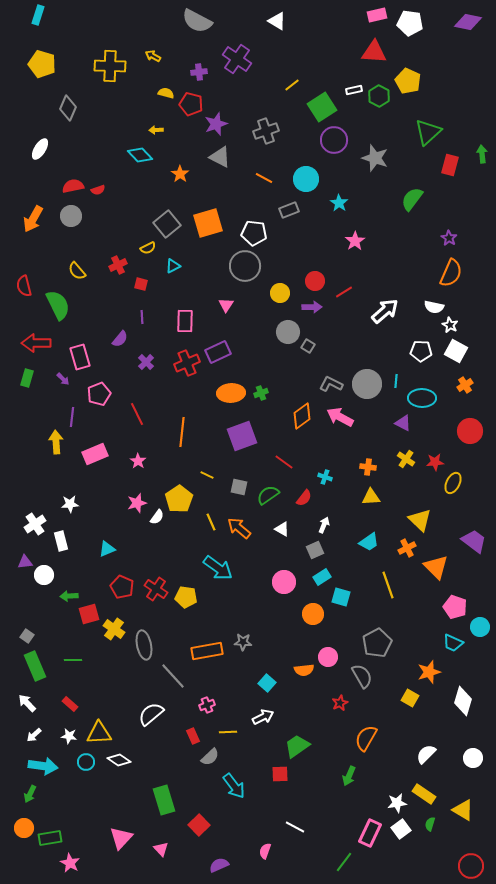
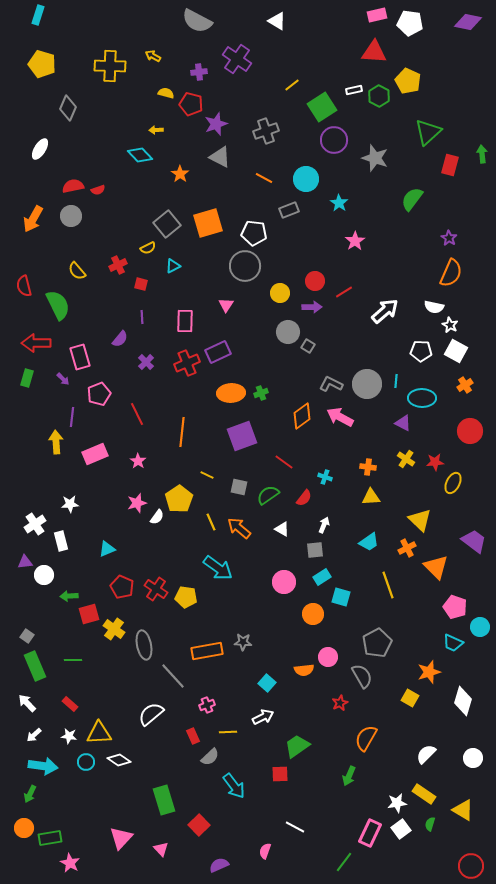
gray square at (315, 550): rotated 18 degrees clockwise
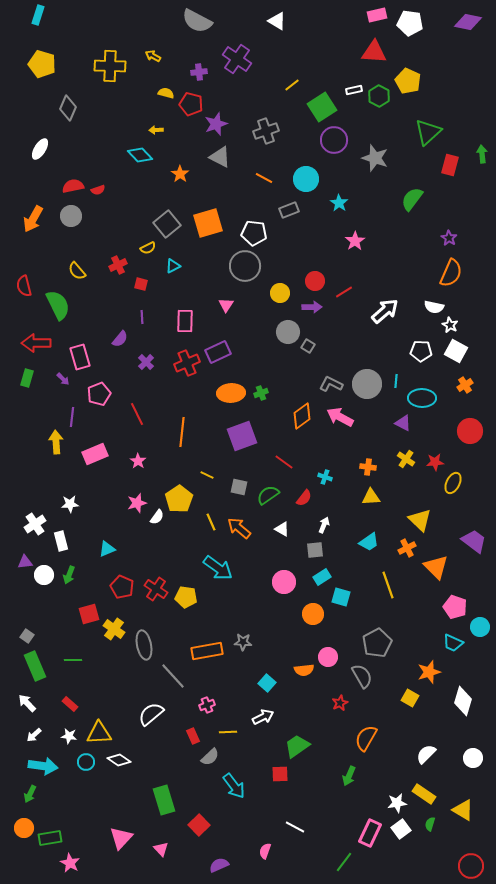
green arrow at (69, 596): moved 21 px up; rotated 66 degrees counterclockwise
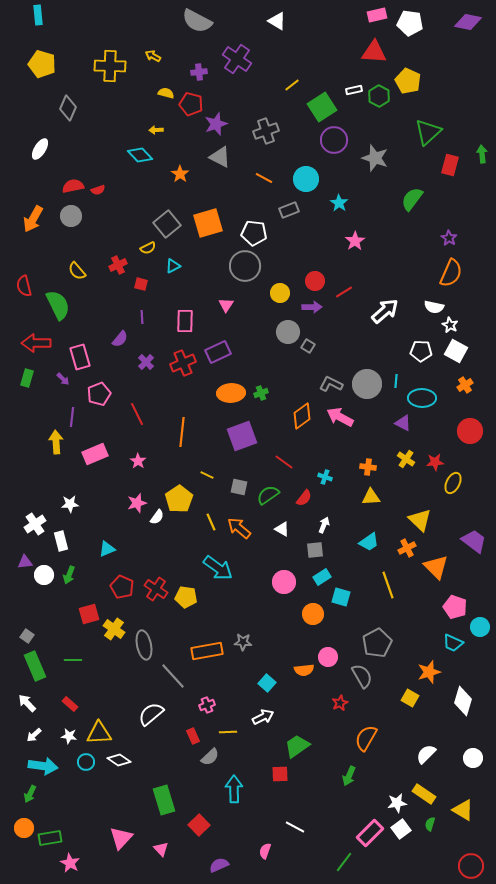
cyan rectangle at (38, 15): rotated 24 degrees counterclockwise
red cross at (187, 363): moved 4 px left
cyan arrow at (234, 786): moved 3 px down; rotated 144 degrees counterclockwise
pink rectangle at (370, 833): rotated 20 degrees clockwise
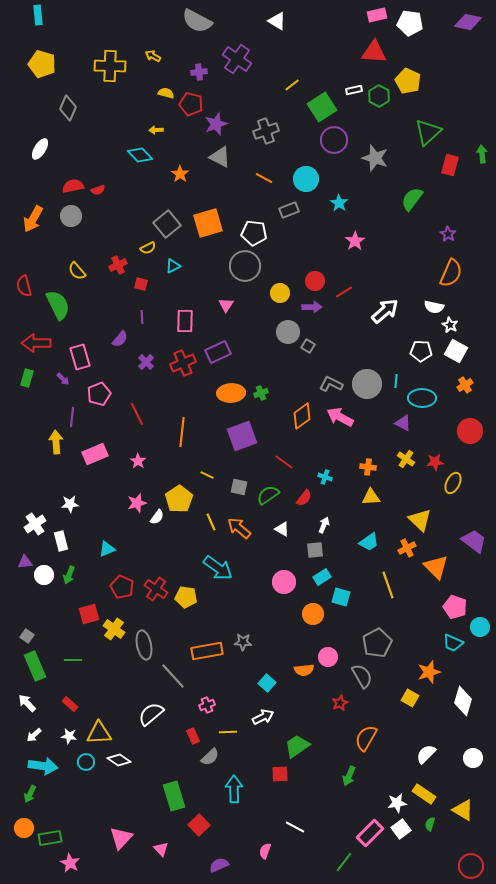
purple star at (449, 238): moved 1 px left, 4 px up
green rectangle at (164, 800): moved 10 px right, 4 px up
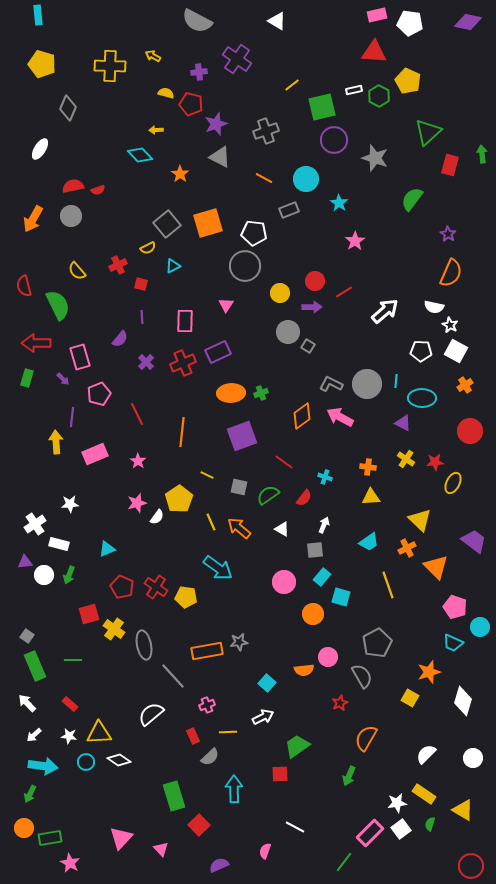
green square at (322, 107): rotated 20 degrees clockwise
white rectangle at (61, 541): moved 2 px left, 3 px down; rotated 60 degrees counterclockwise
cyan rectangle at (322, 577): rotated 18 degrees counterclockwise
red cross at (156, 589): moved 2 px up
gray star at (243, 642): moved 4 px left; rotated 12 degrees counterclockwise
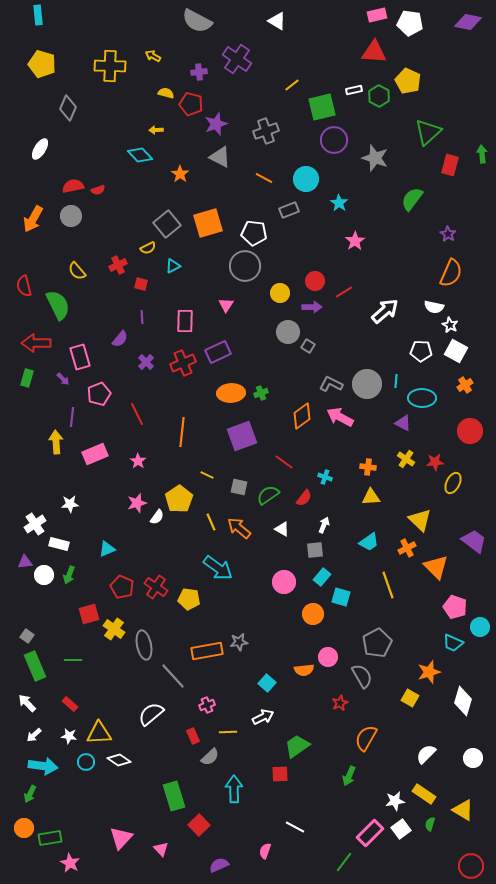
yellow pentagon at (186, 597): moved 3 px right, 2 px down
white star at (397, 803): moved 2 px left, 2 px up
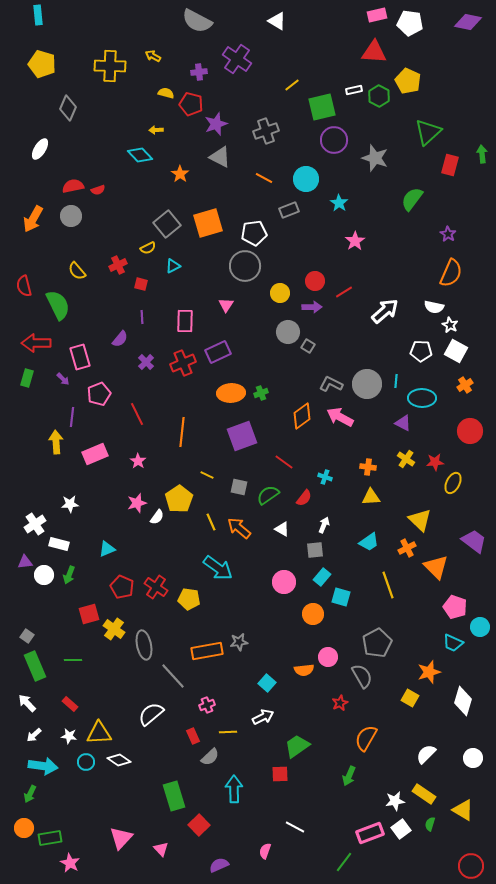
white pentagon at (254, 233): rotated 15 degrees counterclockwise
pink rectangle at (370, 833): rotated 24 degrees clockwise
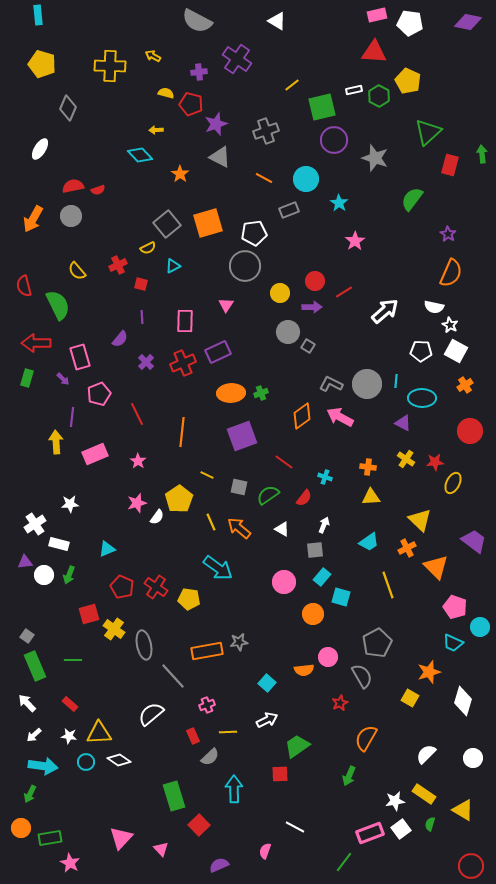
white arrow at (263, 717): moved 4 px right, 3 px down
orange circle at (24, 828): moved 3 px left
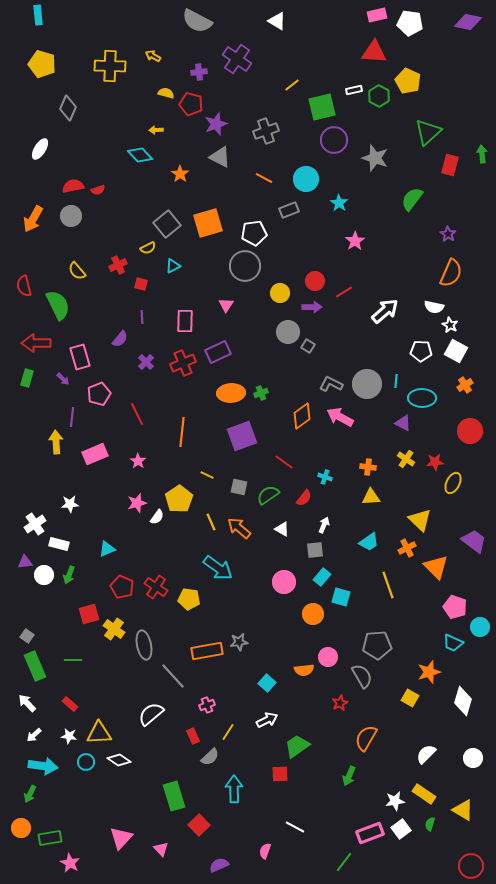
gray pentagon at (377, 643): moved 2 px down; rotated 24 degrees clockwise
yellow line at (228, 732): rotated 54 degrees counterclockwise
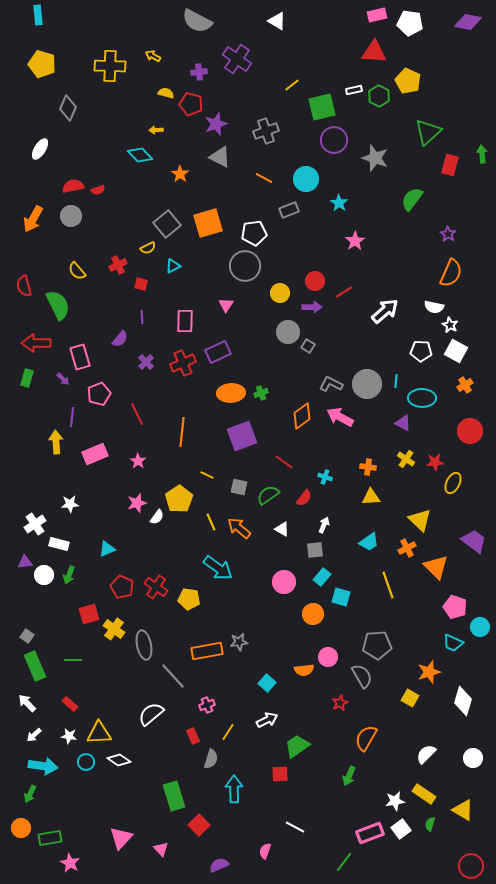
gray semicircle at (210, 757): moved 1 px right, 2 px down; rotated 30 degrees counterclockwise
